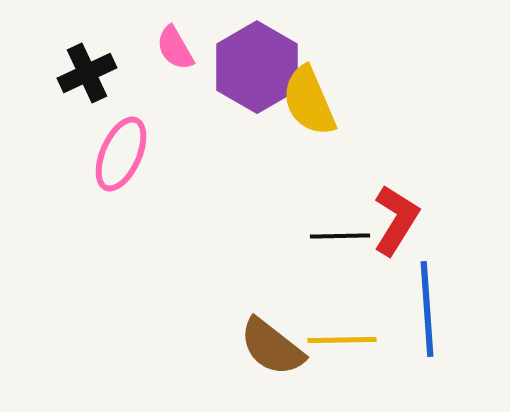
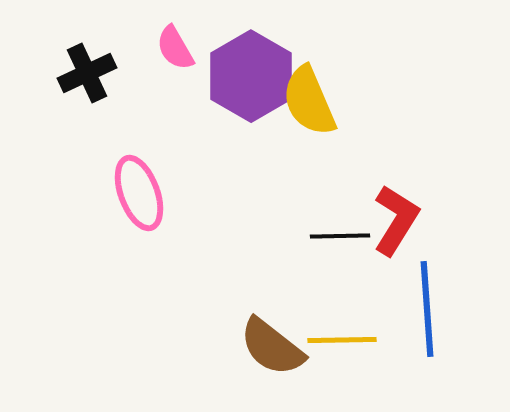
purple hexagon: moved 6 px left, 9 px down
pink ellipse: moved 18 px right, 39 px down; rotated 44 degrees counterclockwise
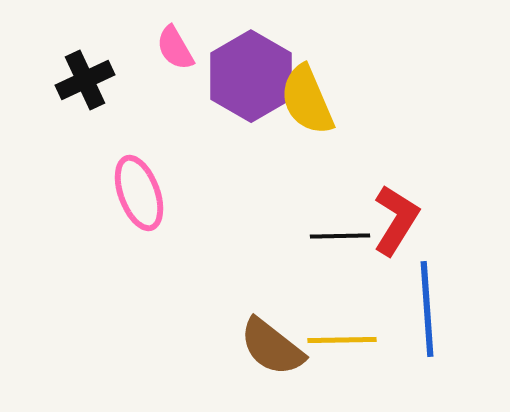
black cross: moved 2 px left, 7 px down
yellow semicircle: moved 2 px left, 1 px up
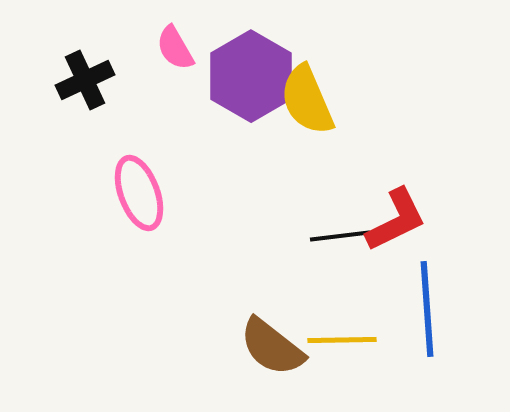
red L-shape: rotated 32 degrees clockwise
black line: rotated 6 degrees counterclockwise
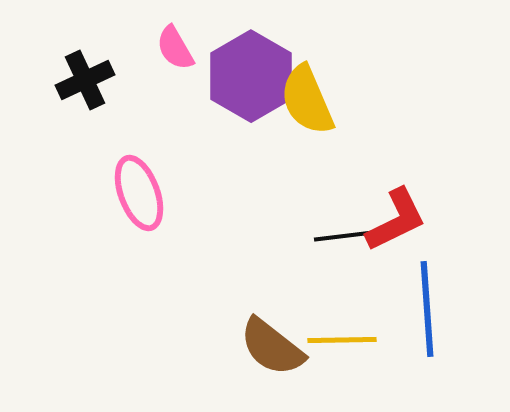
black line: moved 4 px right
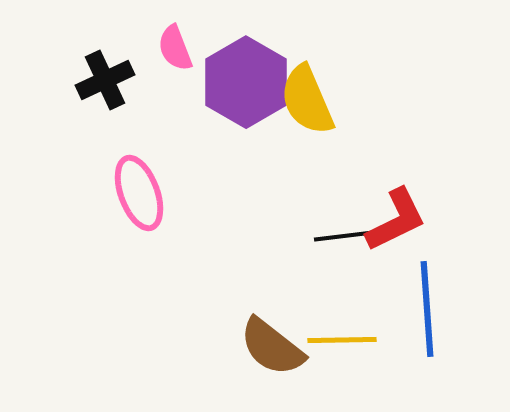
pink semicircle: rotated 9 degrees clockwise
purple hexagon: moved 5 px left, 6 px down
black cross: moved 20 px right
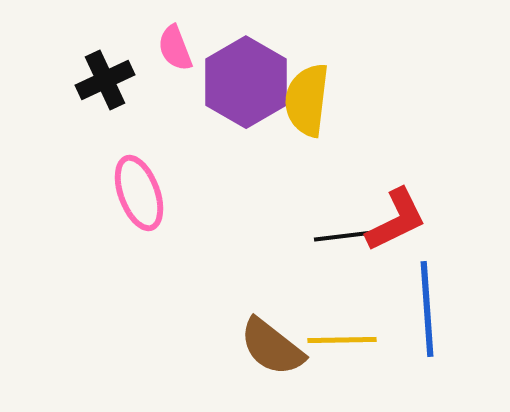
yellow semicircle: rotated 30 degrees clockwise
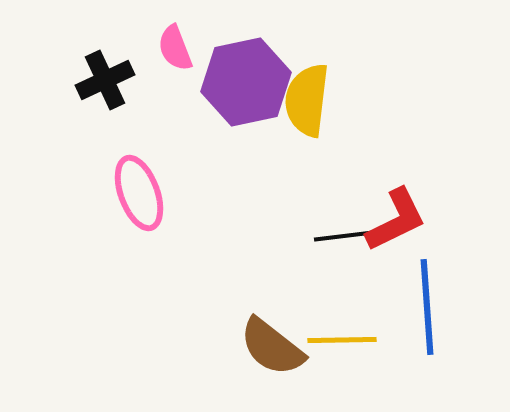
purple hexagon: rotated 18 degrees clockwise
blue line: moved 2 px up
